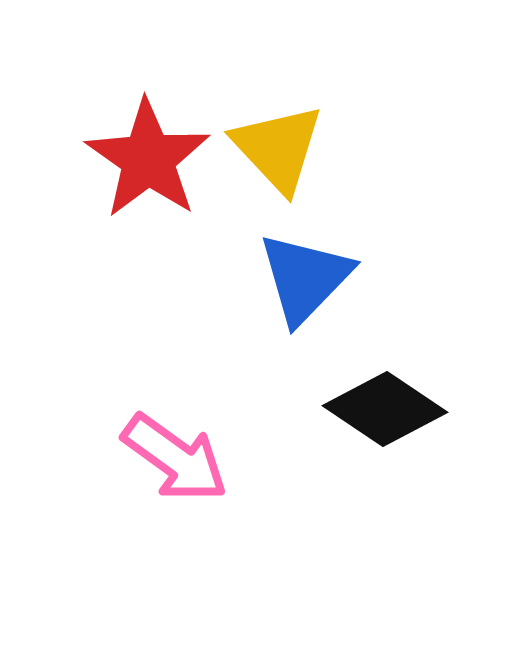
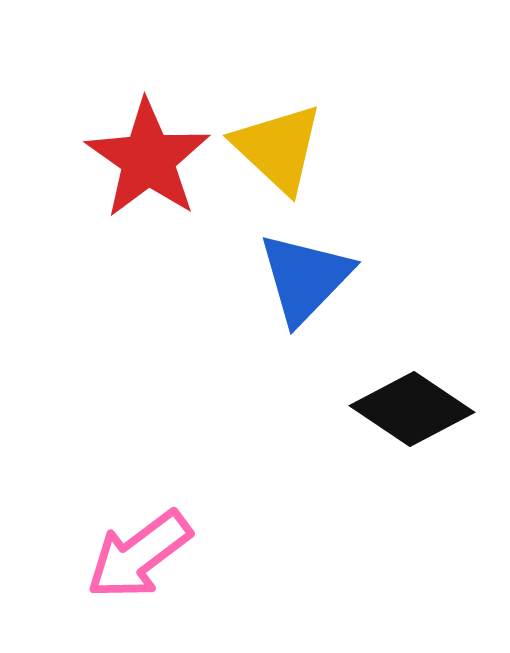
yellow triangle: rotated 4 degrees counterclockwise
black diamond: moved 27 px right
pink arrow: moved 36 px left, 97 px down; rotated 107 degrees clockwise
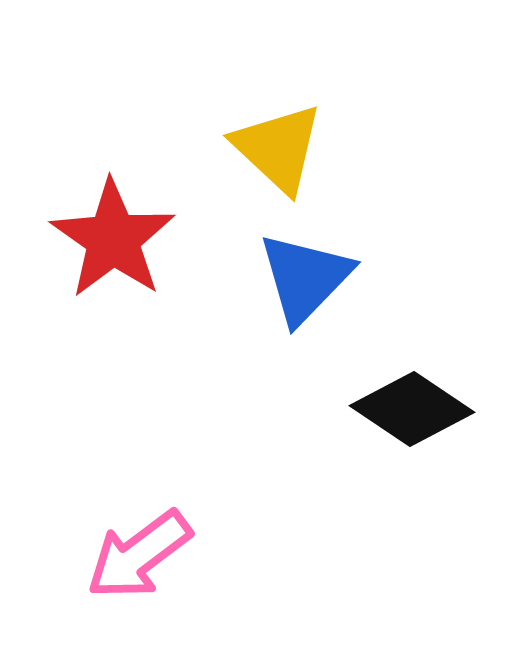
red star: moved 35 px left, 80 px down
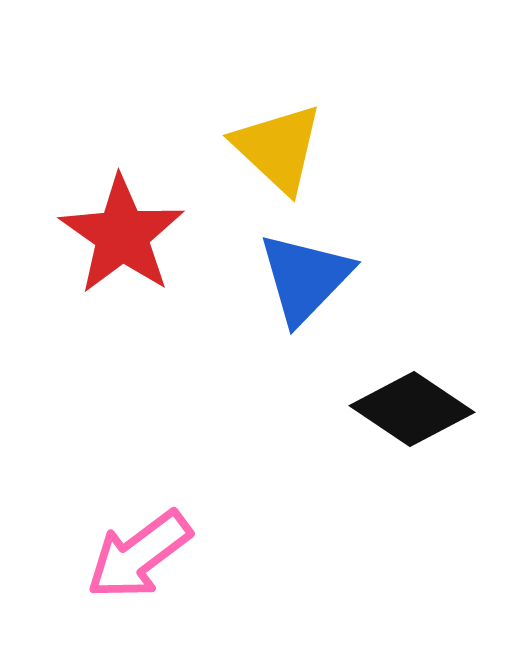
red star: moved 9 px right, 4 px up
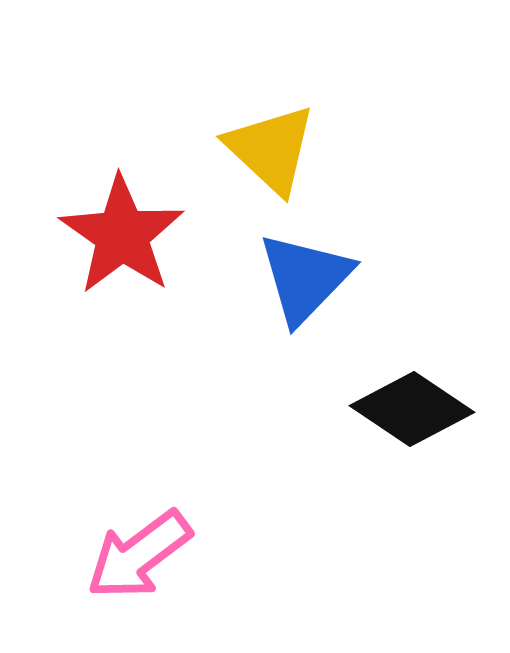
yellow triangle: moved 7 px left, 1 px down
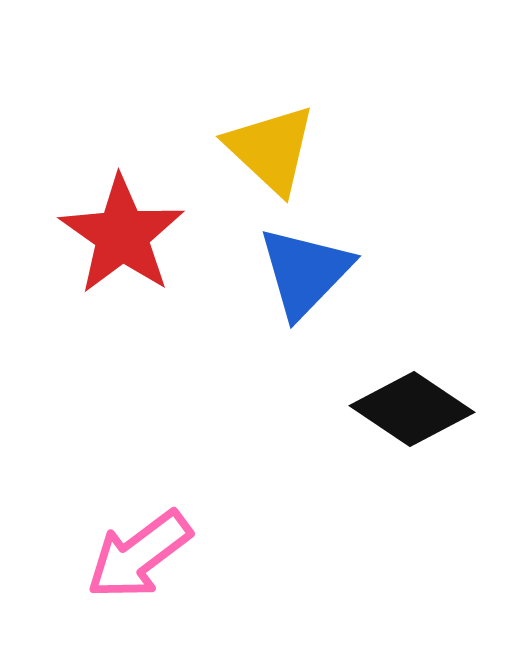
blue triangle: moved 6 px up
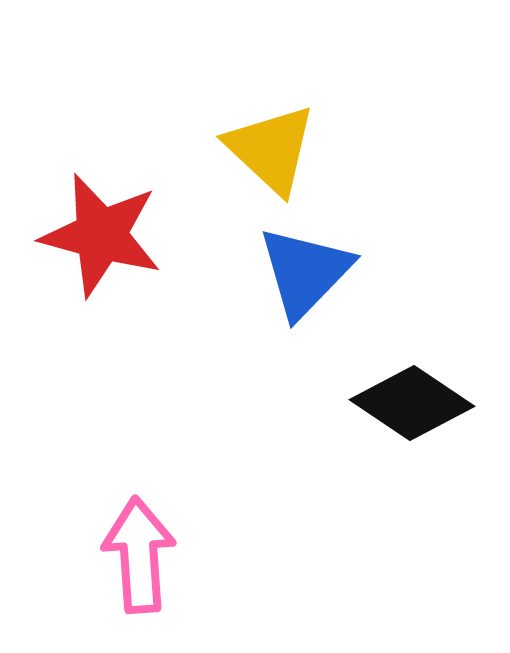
red star: moved 21 px left; rotated 20 degrees counterclockwise
black diamond: moved 6 px up
pink arrow: rotated 123 degrees clockwise
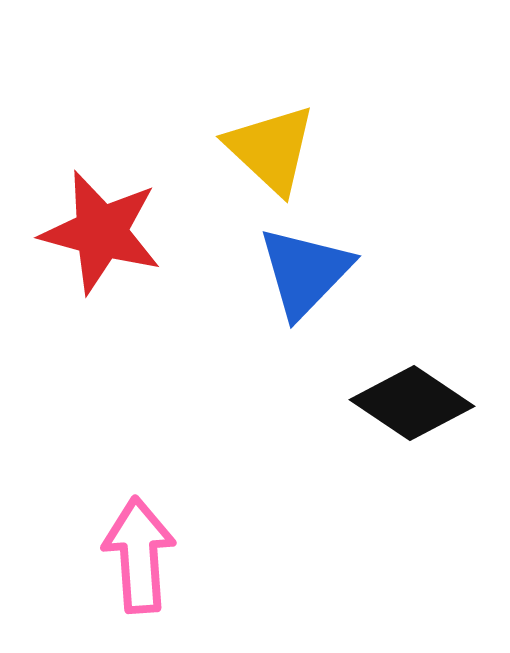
red star: moved 3 px up
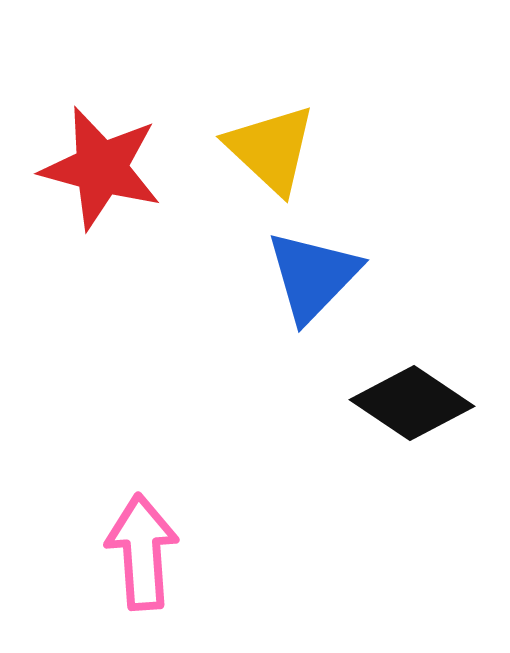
red star: moved 64 px up
blue triangle: moved 8 px right, 4 px down
pink arrow: moved 3 px right, 3 px up
